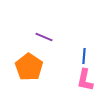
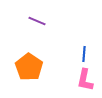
purple line: moved 7 px left, 16 px up
blue line: moved 2 px up
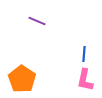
orange pentagon: moved 7 px left, 12 px down
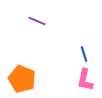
blue line: rotated 21 degrees counterclockwise
orange pentagon: rotated 12 degrees counterclockwise
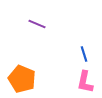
purple line: moved 3 px down
pink L-shape: moved 2 px down
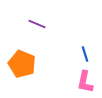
blue line: moved 1 px right
orange pentagon: moved 15 px up
